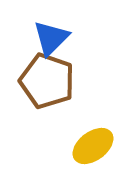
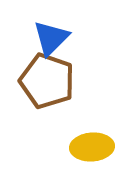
yellow ellipse: moved 1 px left, 1 px down; rotated 33 degrees clockwise
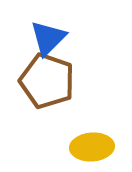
blue triangle: moved 3 px left
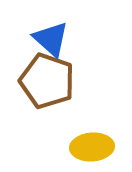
blue triangle: moved 3 px right, 1 px down; rotated 33 degrees counterclockwise
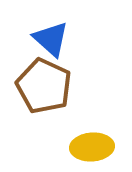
brown pentagon: moved 3 px left, 5 px down; rotated 6 degrees clockwise
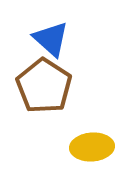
brown pentagon: rotated 8 degrees clockwise
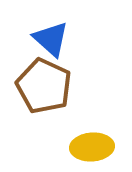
brown pentagon: rotated 8 degrees counterclockwise
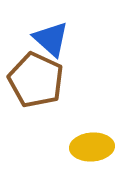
brown pentagon: moved 8 px left, 6 px up
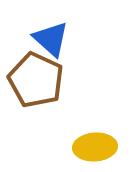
yellow ellipse: moved 3 px right
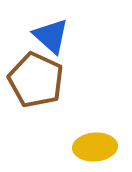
blue triangle: moved 3 px up
